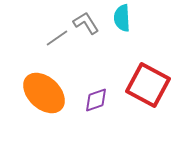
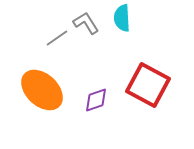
orange ellipse: moved 2 px left, 3 px up
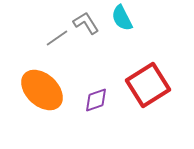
cyan semicircle: rotated 24 degrees counterclockwise
red square: rotated 30 degrees clockwise
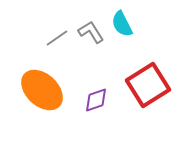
cyan semicircle: moved 6 px down
gray L-shape: moved 5 px right, 9 px down
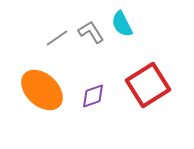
purple diamond: moved 3 px left, 4 px up
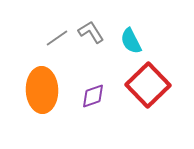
cyan semicircle: moved 9 px right, 17 px down
red square: rotated 12 degrees counterclockwise
orange ellipse: rotated 45 degrees clockwise
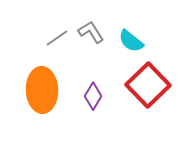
cyan semicircle: rotated 24 degrees counterclockwise
purple diamond: rotated 40 degrees counterclockwise
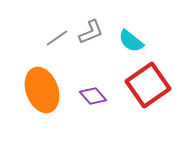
gray L-shape: rotated 100 degrees clockwise
red square: rotated 9 degrees clockwise
orange ellipse: rotated 18 degrees counterclockwise
purple diamond: rotated 72 degrees counterclockwise
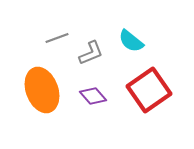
gray L-shape: moved 21 px down
gray line: rotated 15 degrees clockwise
red square: moved 1 px right, 5 px down
